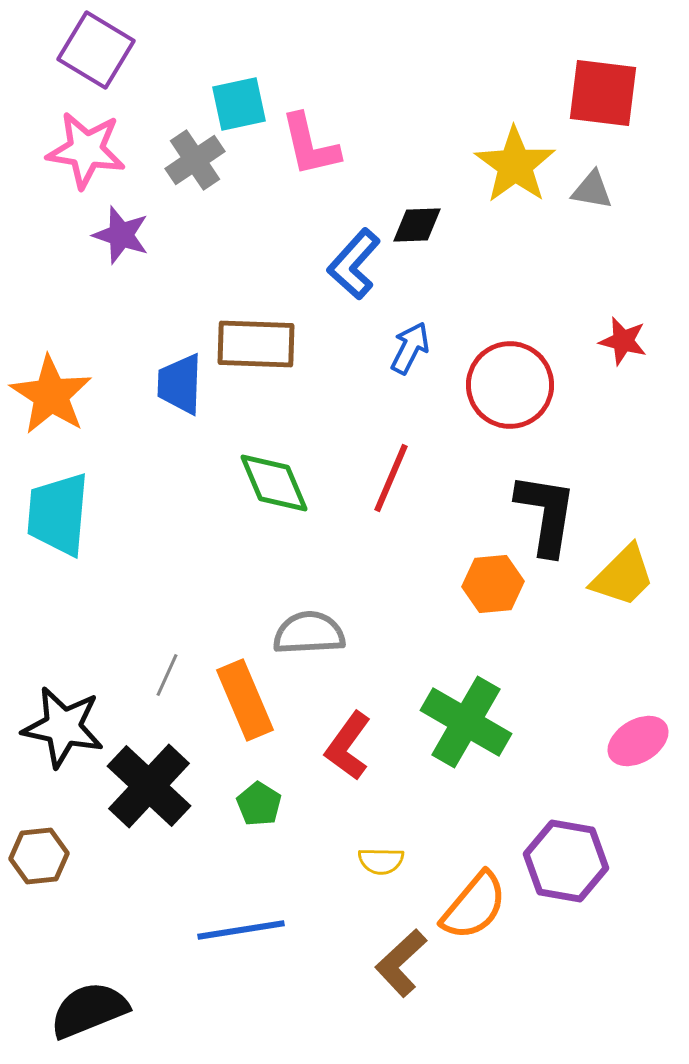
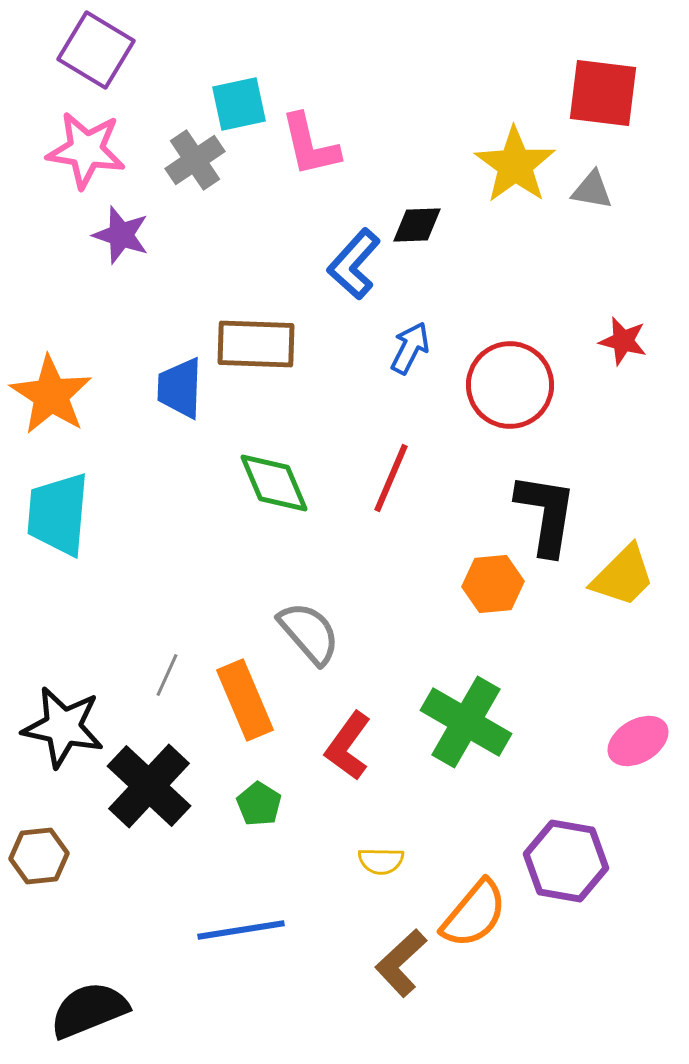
blue trapezoid: moved 4 px down
gray semicircle: rotated 52 degrees clockwise
orange semicircle: moved 8 px down
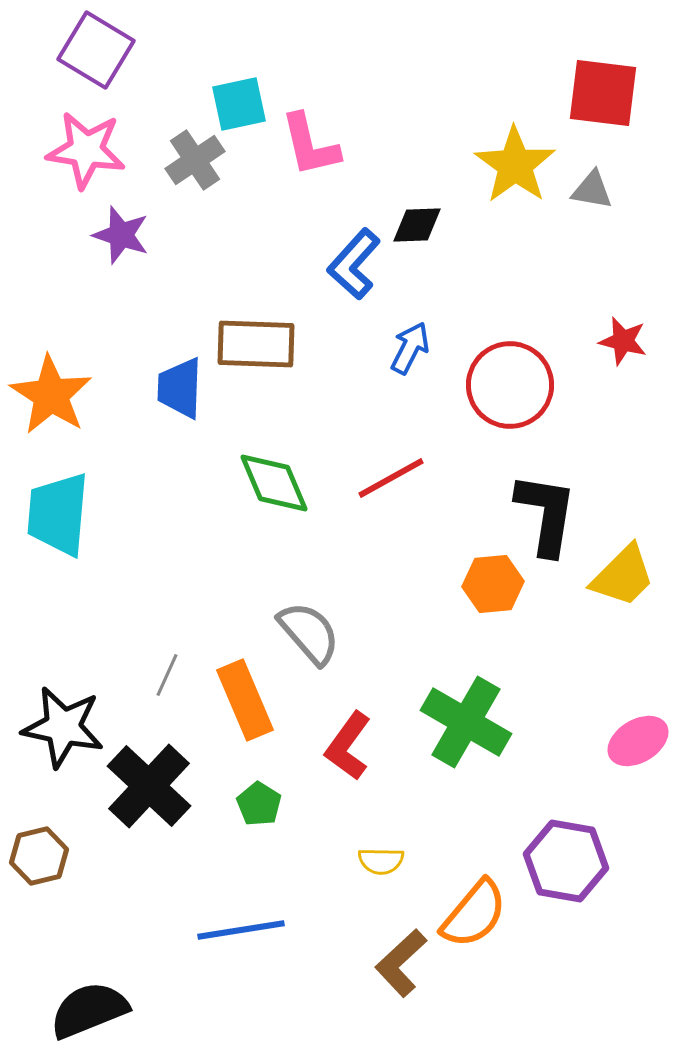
red line: rotated 38 degrees clockwise
brown hexagon: rotated 8 degrees counterclockwise
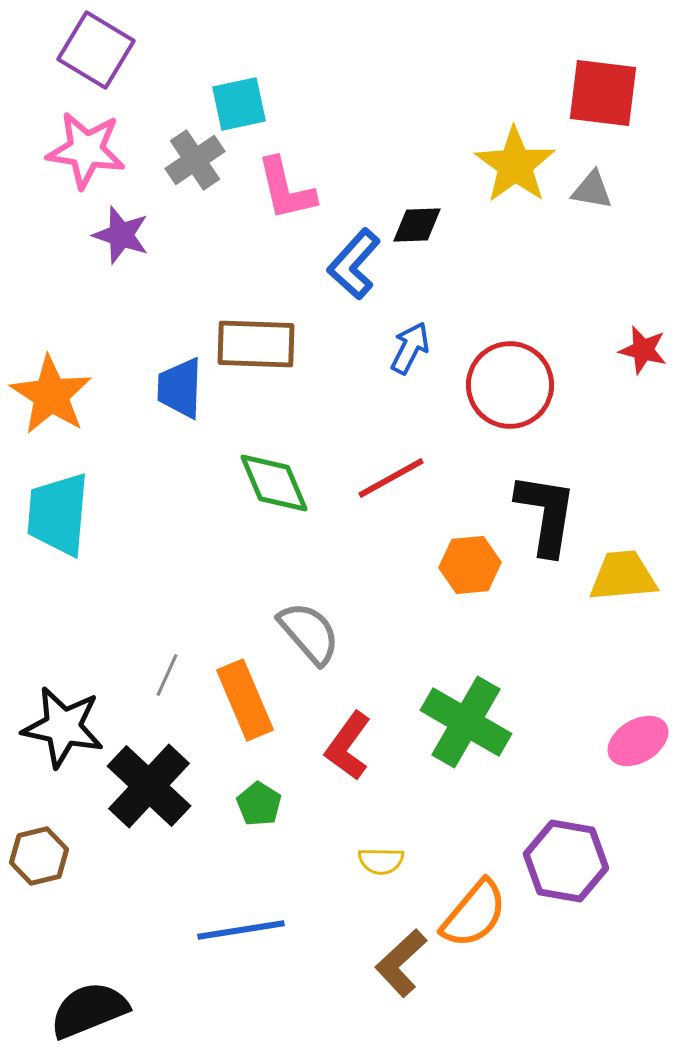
pink L-shape: moved 24 px left, 44 px down
red star: moved 20 px right, 9 px down
yellow trapezoid: rotated 140 degrees counterclockwise
orange hexagon: moved 23 px left, 19 px up
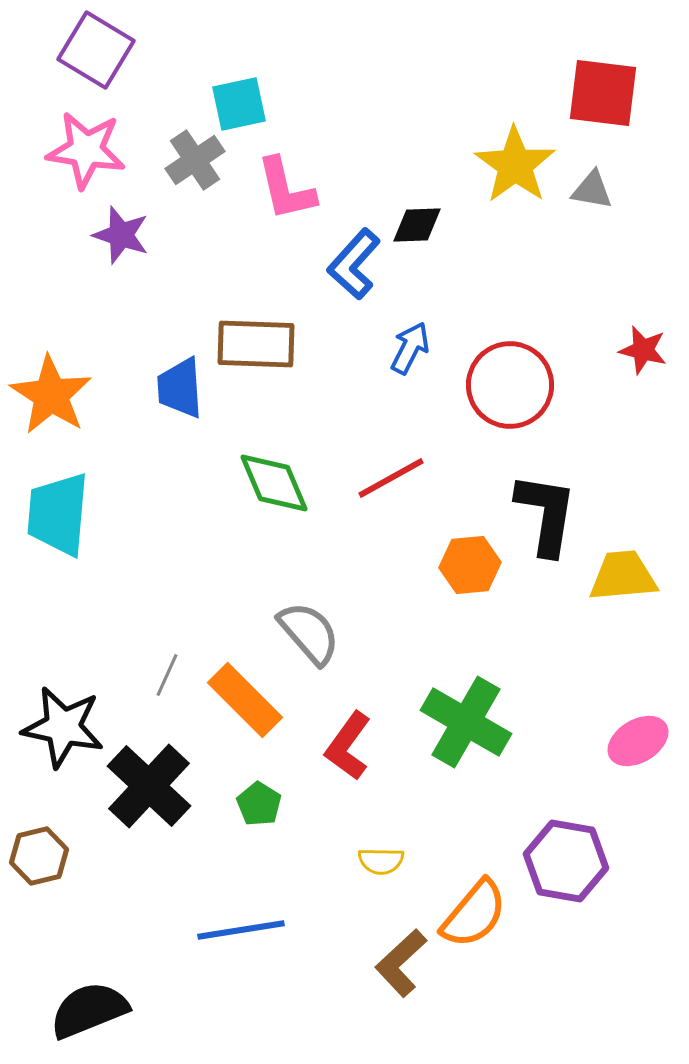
blue trapezoid: rotated 6 degrees counterclockwise
orange rectangle: rotated 22 degrees counterclockwise
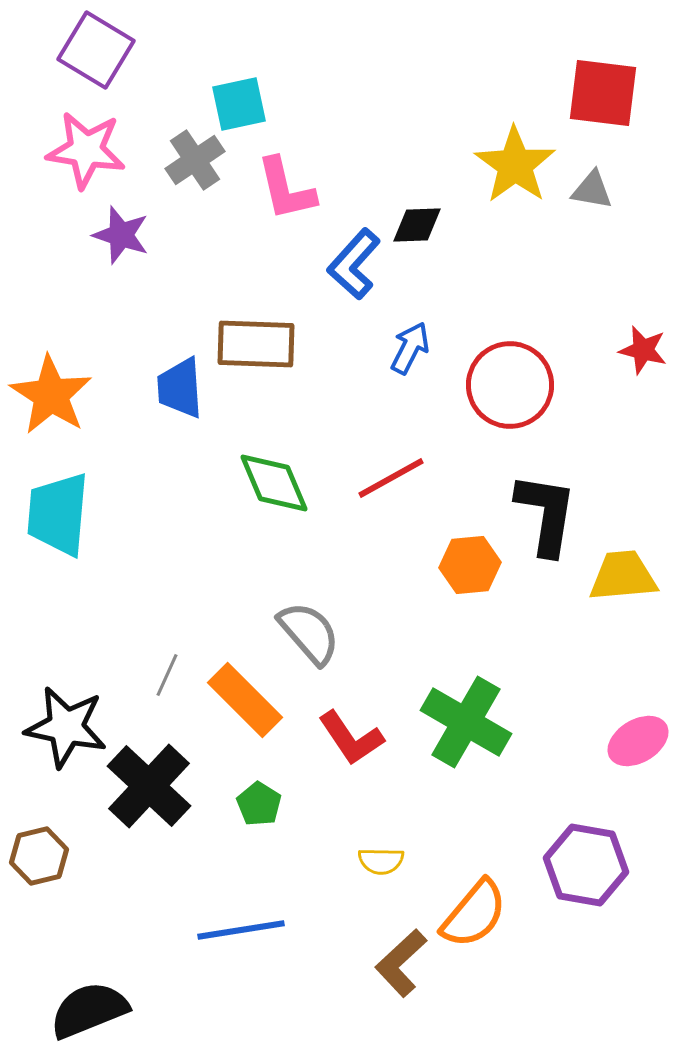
black star: moved 3 px right
red L-shape: moved 3 px right, 8 px up; rotated 70 degrees counterclockwise
purple hexagon: moved 20 px right, 4 px down
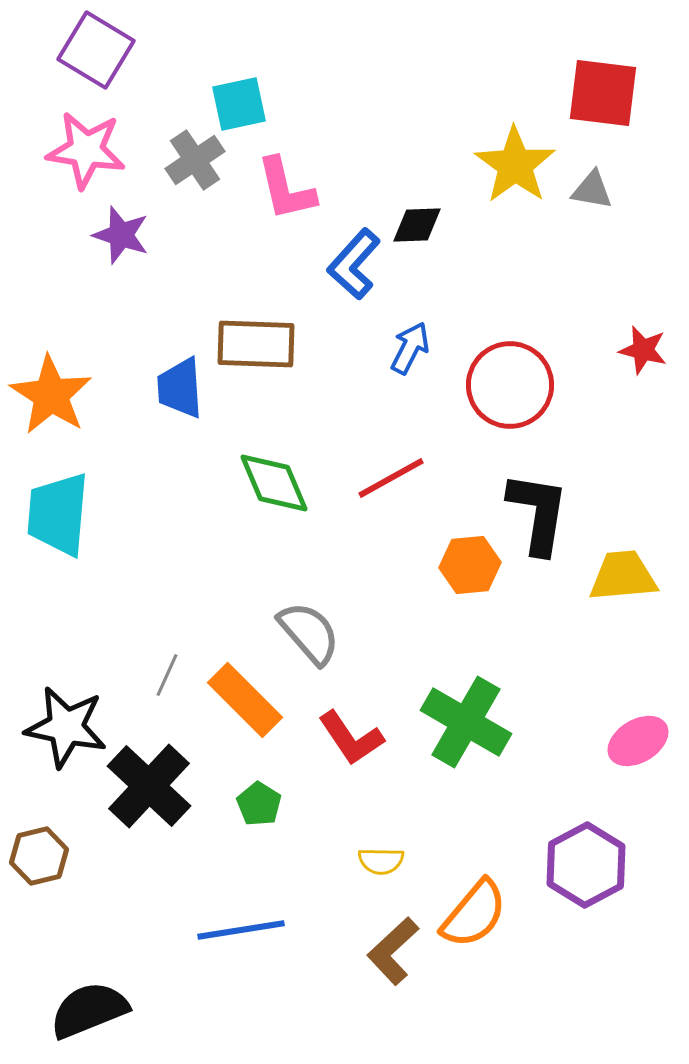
black L-shape: moved 8 px left, 1 px up
purple hexagon: rotated 22 degrees clockwise
brown L-shape: moved 8 px left, 12 px up
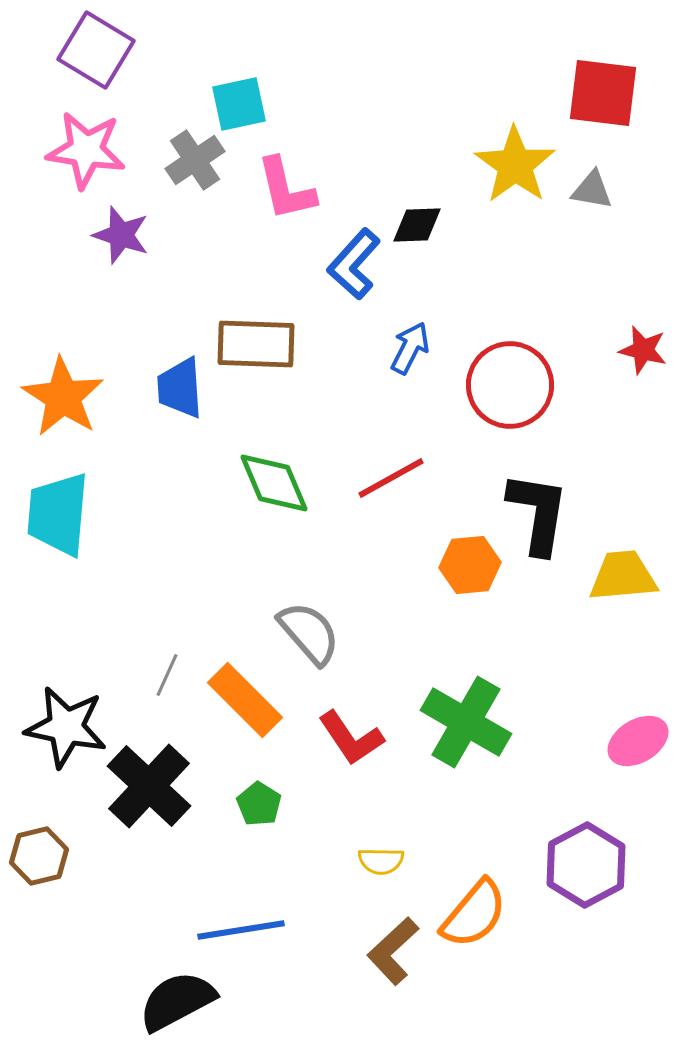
orange star: moved 12 px right, 2 px down
black semicircle: moved 88 px right, 9 px up; rotated 6 degrees counterclockwise
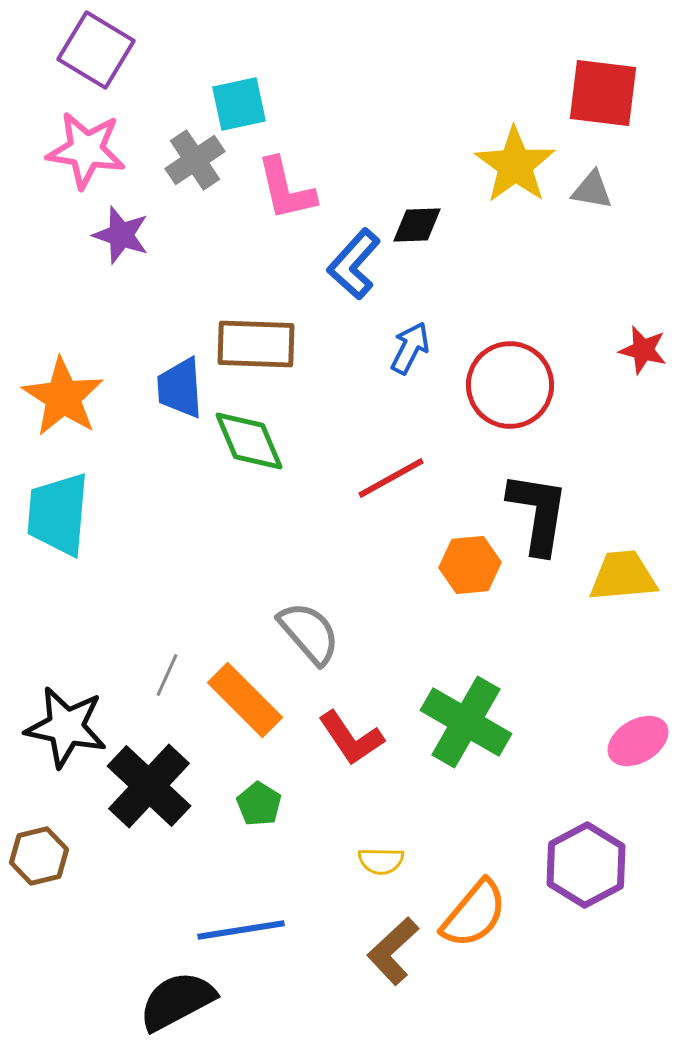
green diamond: moved 25 px left, 42 px up
